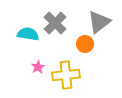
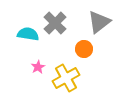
orange circle: moved 1 px left, 5 px down
yellow cross: moved 3 px down; rotated 24 degrees counterclockwise
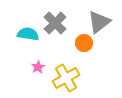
orange circle: moved 6 px up
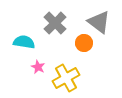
gray triangle: rotated 45 degrees counterclockwise
cyan semicircle: moved 4 px left, 8 px down
pink star: rotated 16 degrees counterclockwise
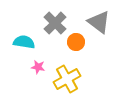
orange circle: moved 8 px left, 1 px up
pink star: rotated 16 degrees counterclockwise
yellow cross: moved 1 px right, 1 px down
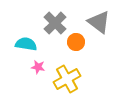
cyan semicircle: moved 2 px right, 2 px down
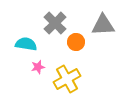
gray triangle: moved 4 px right, 3 px down; rotated 40 degrees counterclockwise
pink star: rotated 24 degrees counterclockwise
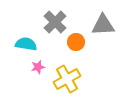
gray cross: moved 1 px up
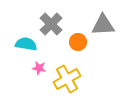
gray cross: moved 4 px left, 2 px down
orange circle: moved 2 px right
pink star: moved 1 px right, 1 px down; rotated 24 degrees clockwise
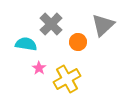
gray triangle: rotated 40 degrees counterclockwise
pink star: rotated 24 degrees clockwise
